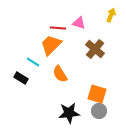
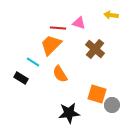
yellow arrow: rotated 104 degrees counterclockwise
gray circle: moved 13 px right, 6 px up
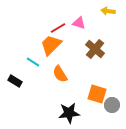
yellow arrow: moved 3 px left, 4 px up
red line: rotated 35 degrees counterclockwise
black rectangle: moved 6 px left, 3 px down
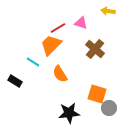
pink triangle: moved 2 px right
gray circle: moved 3 px left, 3 px down
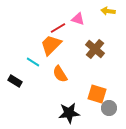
pink triangle: moved 3 px left, 4 px up
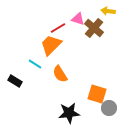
brown cross: moved 1 px left, 21 px up
cyan line: moved 2 px right, 2 px down
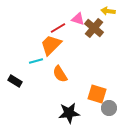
cyan line: moved 1 px right, 3 px up; rotated 48 degrees counterclockwise
